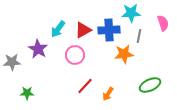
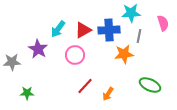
green ellipse: rotated 50 degrees clockwise
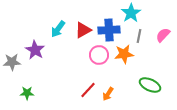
cyan star: rotated 30 degrees counterclockwise
pink semicircle: moved 12 px down; rotated 119 degrees counterclockwise
purple star: moved 3 px left, 1 px down
pink circle: moved 24 px right
red line: moved 3 px right, 4 px down
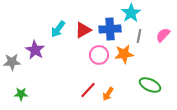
blue cross: moved 1 px right, 1 px up
green star: moved 6 px left, 1 px down
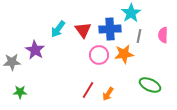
red triangle: rotated 36 degrees counterclockwise
pink semicircle: rotated 42 degrees counterclockwise
red line: rotated 12 degrees counterclockwise
green star: moved 1 px left, 2 px up
